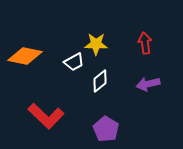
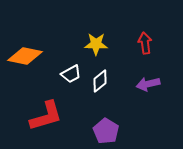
white trapezoid: moved 3 px left, 12 px down
red L-shape: rotated 60 degrees counterclockwise
purple pentagon: moved 2 px down
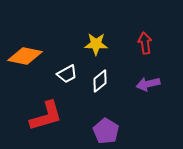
white trapezoid: moved 4 px left
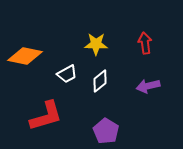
purple arrow: moved 2 px down
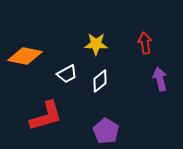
purple arrow: moved 12 px right, 7 px up; rotated 90 degrees clockwise
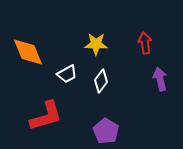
orange diamond: moved 3 px right, 4 px up; rotated 56 degrees clockwise
white diamond: moved 1 px right; rotated 15 degrees counterclockwise
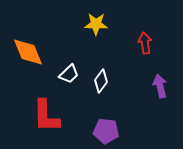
yellow star: moved 20 px up
white trapezoid: moved 2 px right; rotated 15 degrees counterclockwise
purple arrow: moved 7 px down
red L-shape: rotated 105 degrees clockwise
purple pentagon: rotated 25 degrees counterclockwise
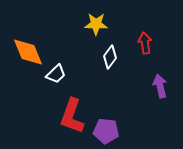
white trapezoid: moved 13 px left
white diamond: moved 9 px right, 24 px up
red L-shape: moved 26 px right; rotated 21 degrees clockwise
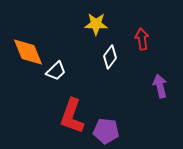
red arrow: moved 3 px left, 4 px up
white trapezoid: moved 3 px up
